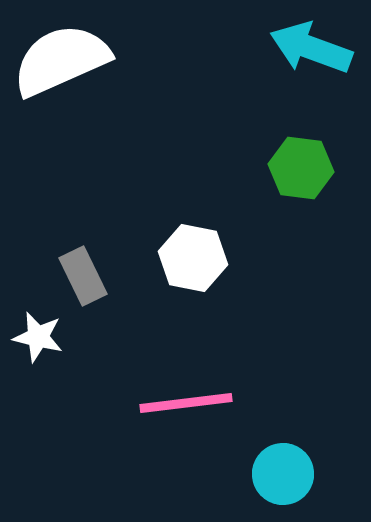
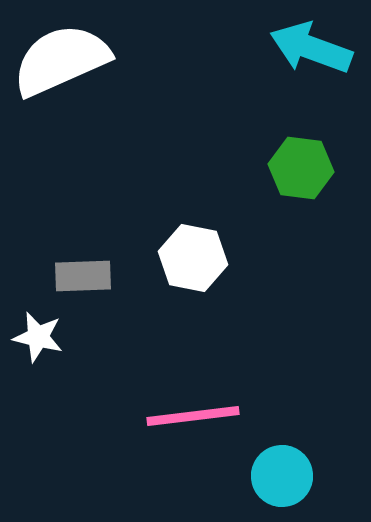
gray rectangle: rotated 66 degrees counterclockwise
pink line: moved 7 px right, 13 px down
cyan circle: moved 1 px left, 2 px down
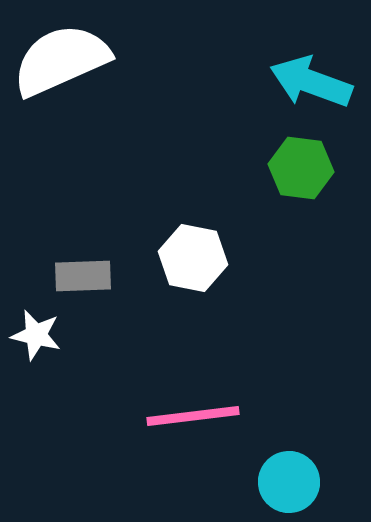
cyan arrow: moved 34 px down
white star: moved 2 px left, 2 px up
cyan circle: moved 7 px right, 6 px down
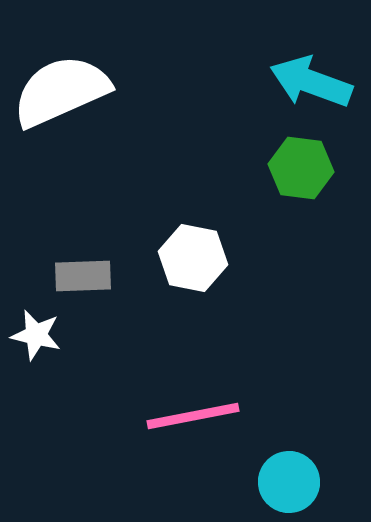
white semicircle: moved 31 px down
pink line: rotated 4 degrees counterclockwise
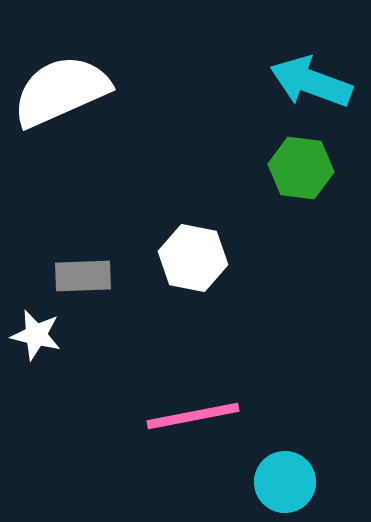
cyan circle: moved 4 px left
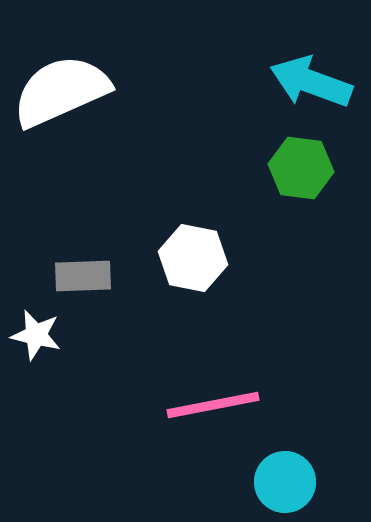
pink line: moved 20 px right, 11 px up
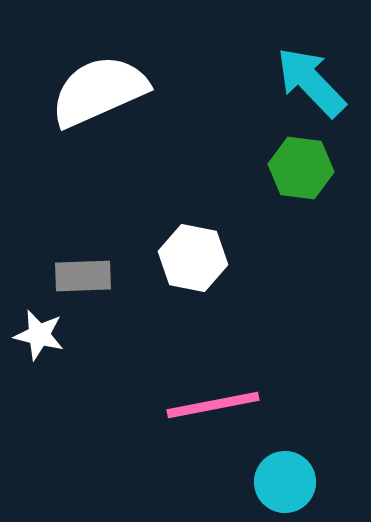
cyan arrow: rotated 26 degrees clockwise
white semicircle: moved 38 px right
white star: moved 3 px right
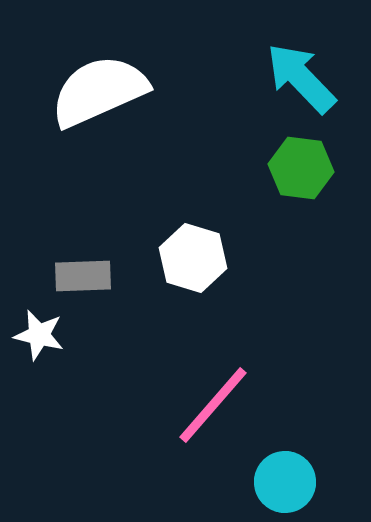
cyan arrow: moved 10 px left, 4 px up
white hexagon: rotated 6 degrees clockwise
pink line: rotated 38 degrees counterclockwise
